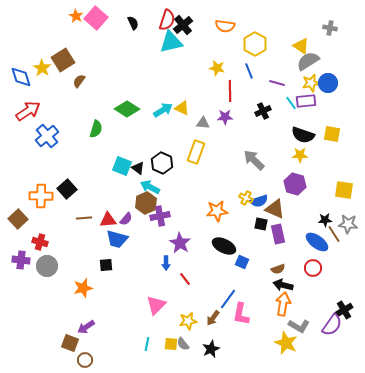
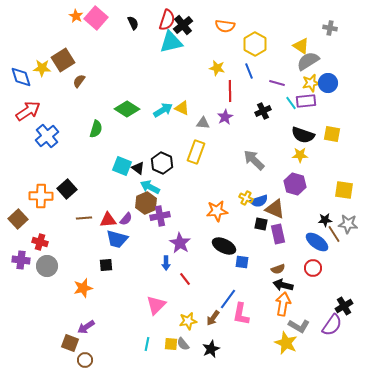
yellow star at (42, 68): rotated 30 degrees counterclockwise
purple star at (225, 117): rotated 28 degrees counterclockwise
blue square at (242, 262): rotated 16 degrees counterclockwise
black cross at (344, 310): moved 4 px up
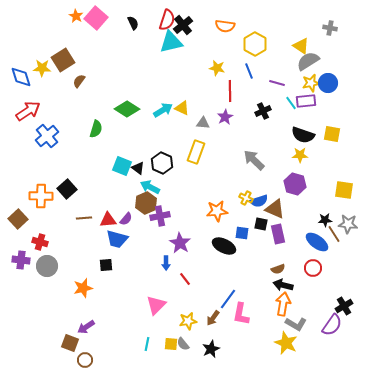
blue square at (242, 262): moved 29 px up
gray L-shape at (299, 326): moved 3 px left, 2 px up
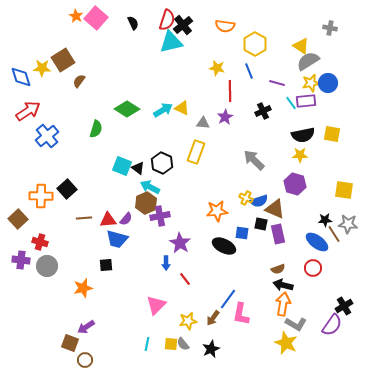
black semicircle at (303, 135): rotated 30 degrees counterclockwise
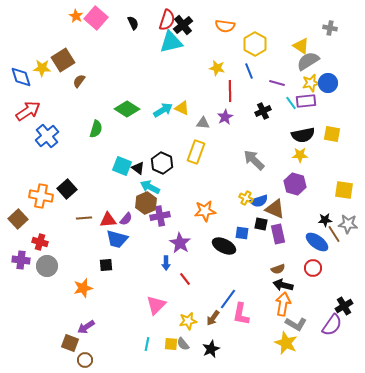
orange cross at (41, 196): rotated 10 degrees clockwise
orange star at (217, 211): moved 12 px left
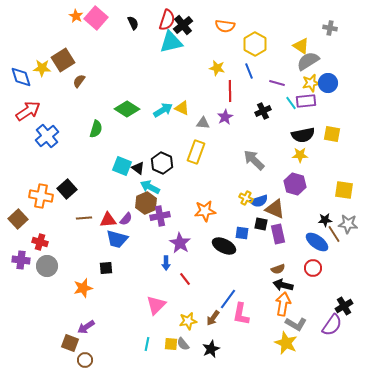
black square at (106, 265): moved 3 px down
